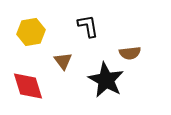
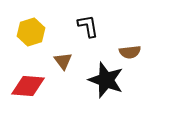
yellow hexagon: rotated 8 degrees counterclockwise
brown semicircle: moved 1 px up
black star: rotated 9 degrees counterclockwise
red diamond: rotated 68 degrees counterclockwise
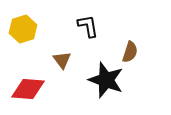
yellow hexagon: moved 8 px left, 3 px up
brown semicircle: rotated 65 degrees counterclockwise
brown triangle: moved 1 px left, 1 px up
red diamond: moved 3 px down
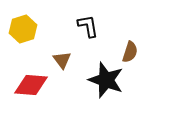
red diamond: moved 3 px right, 4 px up
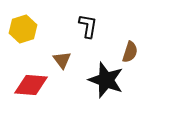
black L-shape: rotated 20 degrees clockwise
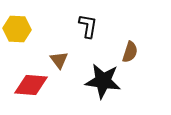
yellow hexagon: moved 6 px left; rotated 20 degrees clockwise
brown triangle: moved 3 px left
black star: moved 3 px left, 1 px down; rotated 12 degrees counterclockwise
